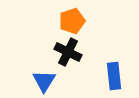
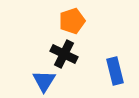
black cross: moved 4 px left, 2 px down
blue rectangle: moved 1 px right, 5 px up; rotated 8 degrees counterclockwise
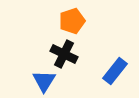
blue rectangle: rotated 52 degrees clockwise
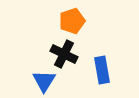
blue rectangle: moved 13 px left, 1 px up; rotated 48 degrees counterclockwise
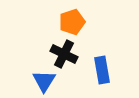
orange pentagon: moved 1 px down
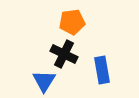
orange pentagon: rotated 10 degrees clockwise
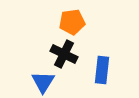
blue rectangle: rotated 16 degrees clockwise
blue triangle: moved 1 px left, 1 px down
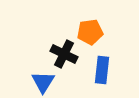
orange pentagon: moved 18 px right, 10 px down
